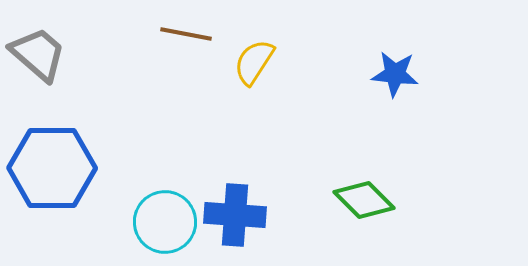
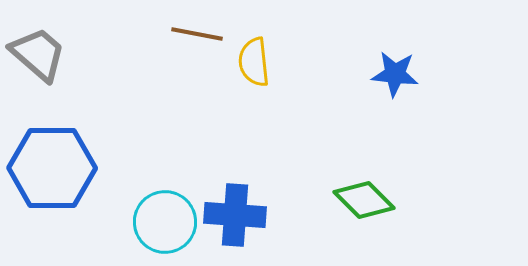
brown line: moved 11 px right
yellow semicircle: rotated 39 degrees counterclockwise
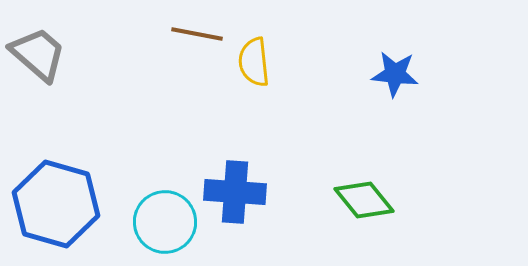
blue hexagon: moved 4 px right, 36 px down; rotated 16 degrees clockwise
green diamond: rotated 6 degrees clockwise
blue cross: moved 23 px up
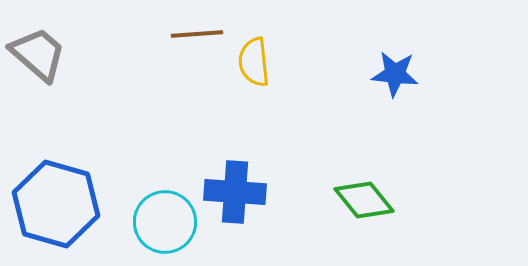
brown line: rotated 15 degrees counterclockwise
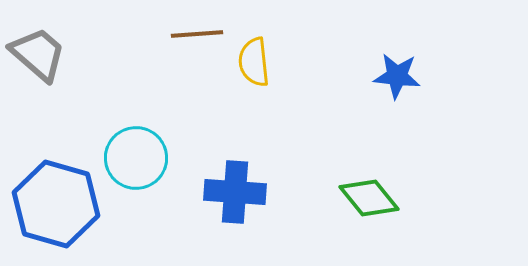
blue star: moved 2 px right, 2 px down
green diamond: moved 5 px right, 2 px up
cyan circle: moved 29 px left, 64 px up
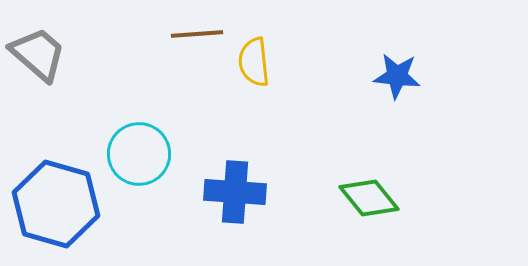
cyan circle: moved 3 px right, 4 px up
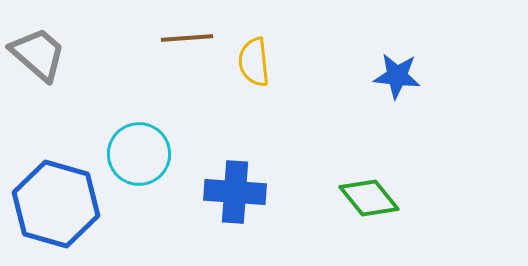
brown line: moved 10 px left, 4 px down
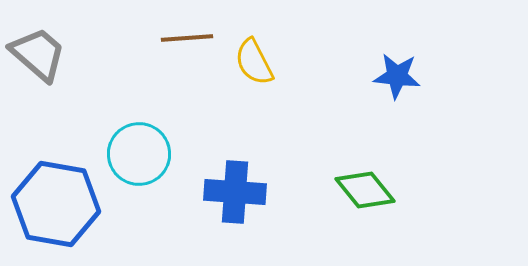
yellow semicircle: rotated 21 degrees counterclockwise
green diamond: moved 4 px left, 8 px up
blue hexagon: rotated 6 degrees counterclockwise
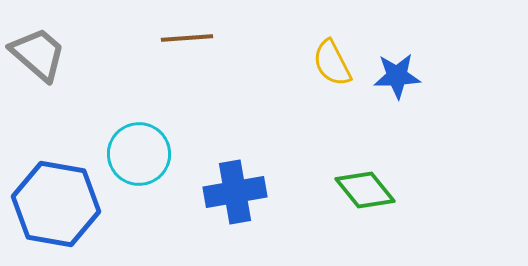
yellow semicircle: moved 78 px right, 1 px down
blue star: rotated 9 degrees counterclockwise
blue cross: rotated 14 degrees counterclockwise
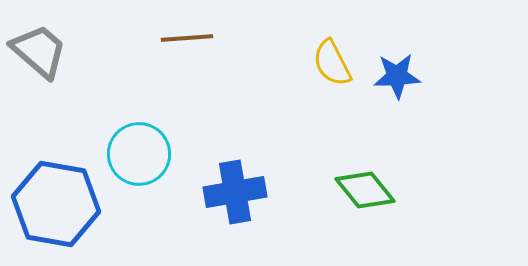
gray trapezoid: moved 1 px right, 3 px up
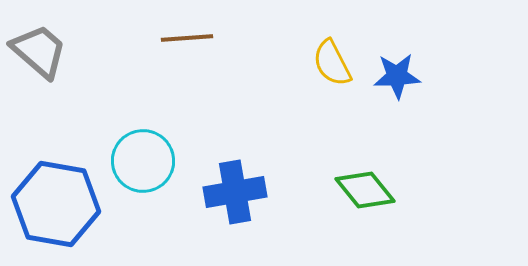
cyan circle: moved 4 px right, 7 px down
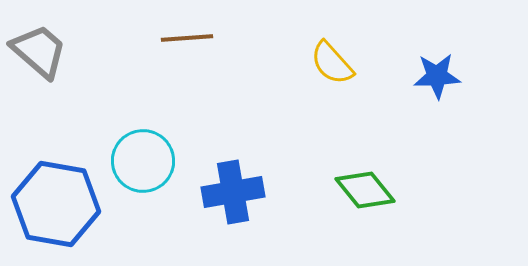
yellow semicircle: rotated 15 degrees counterclockwise
blue star: moved 40 px right
blue cross: moved 2 px left
